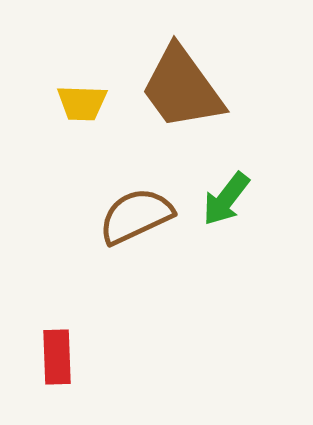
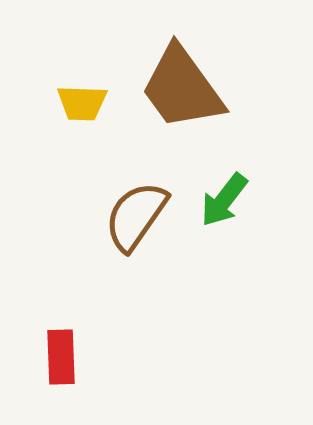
green arrow: moved 2 px left, 1 px down
brown semicircle: rotated 30 degrees counterclockwise
red rectangle: moved 4 px right
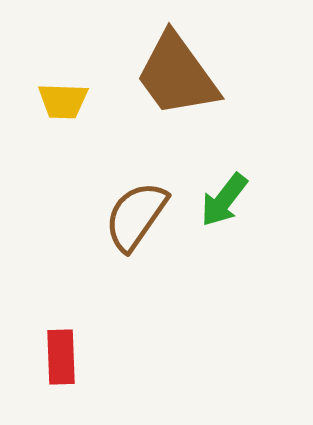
brown trapezoid: moved 5 px left, 13 px up
yellow trapezoid: moved 19 px left, 2 px up
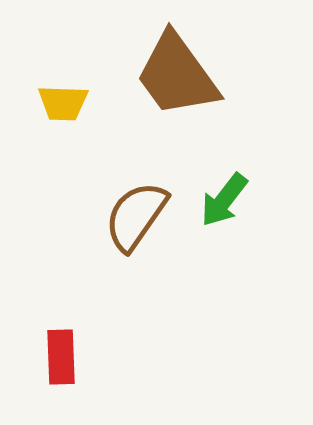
yellow trapezoid: moved 2 px down
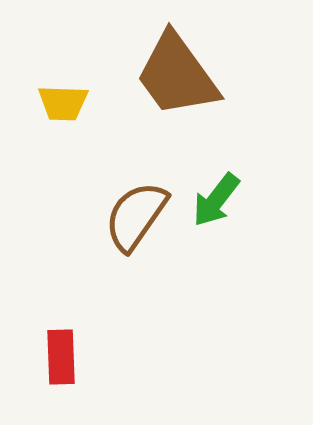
green arrow: moved 8 px left
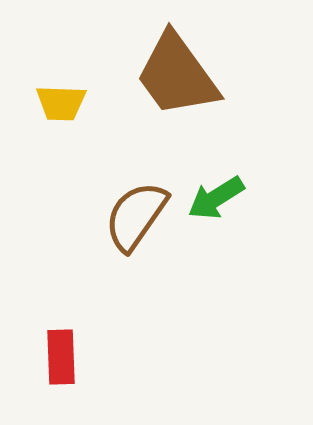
yellow trapezoid: moved 2 px left
green arrow: moved 2 px up; rotated 20 degrees clockwise
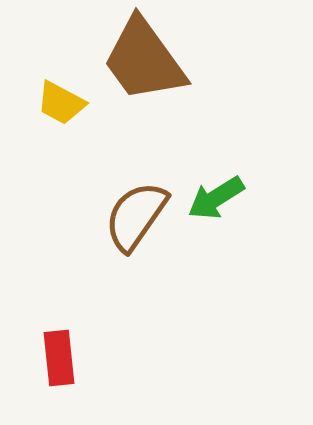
brown trapezoid: moved 33 px left, 15 px up
yellow trapezoid: rotated 26 degrees clockwise
red rectangle: moved 2 px left, 1 px down; rotated 4 degrees counterclockwise
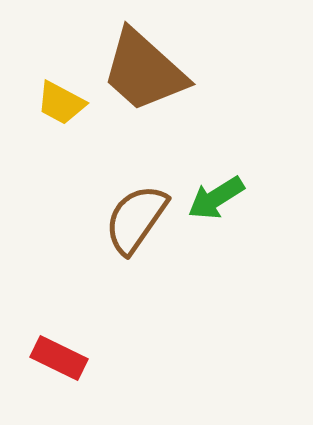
brown trapezoid: moved 11 px down; rotated 12 degrees counterclockwise
brown semicircle: moved 3 px down
red rectangle: rotated 58 degrees counterclockwise
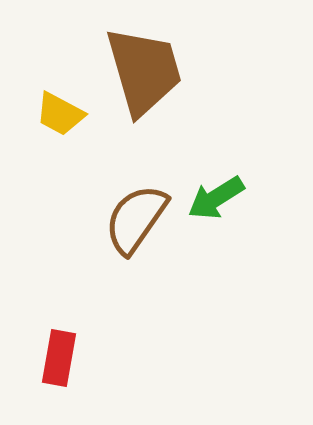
brown trapezoid: rotated 148 degrees counterclockwise
yellow trapezoid: moved 1 px left, 11 px down
red rectangle: rotated 74 degrees clockwise
